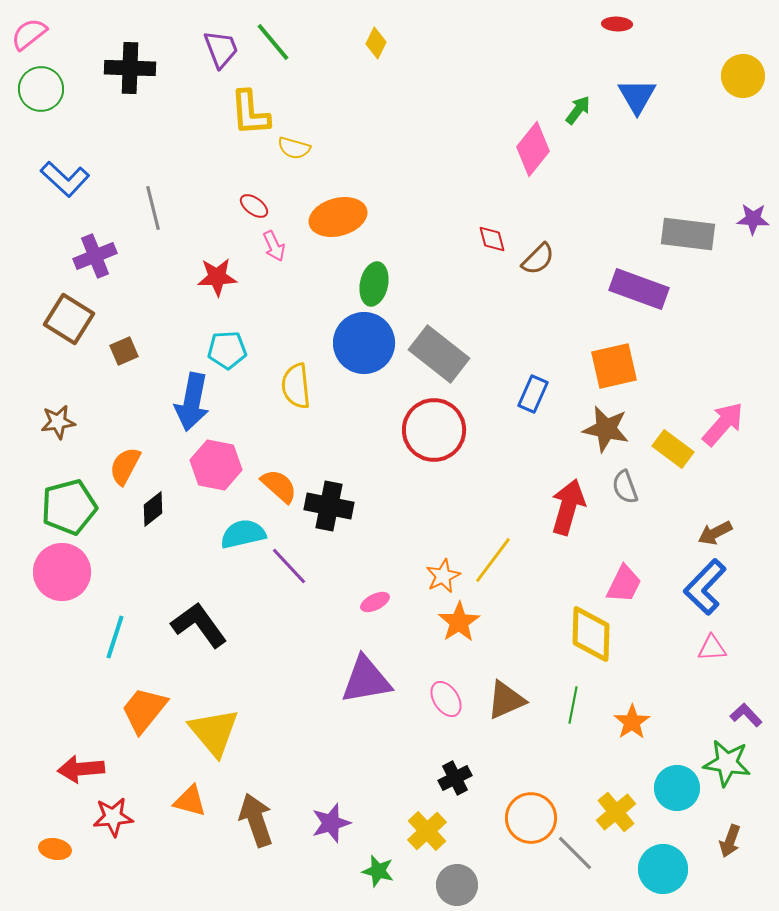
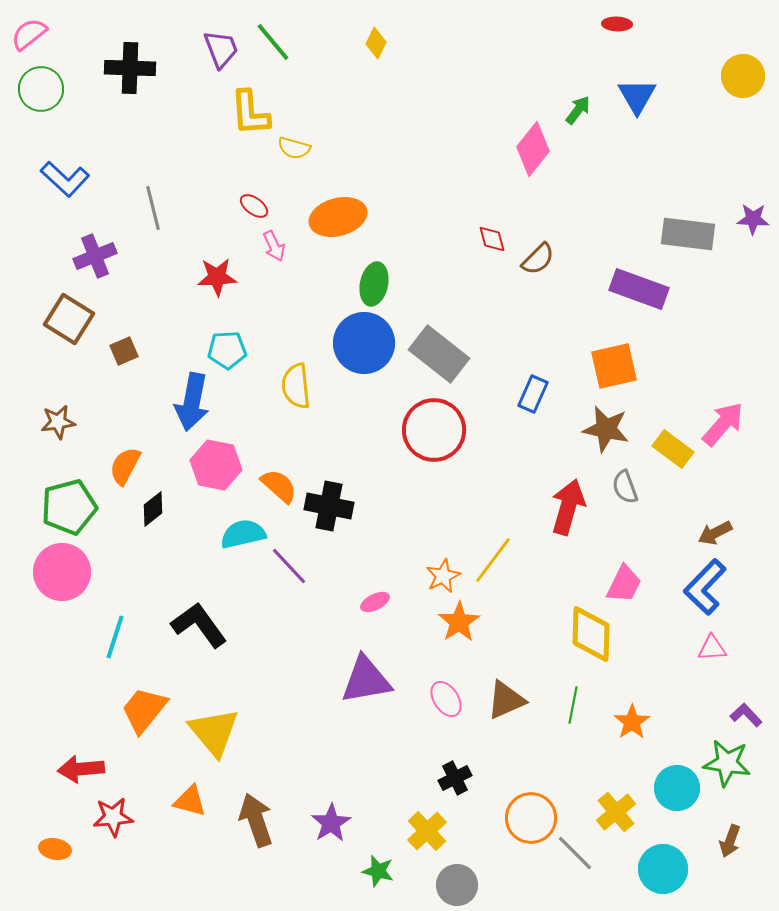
purple star at (331, 823): rotated 15 degrees counterclockwise
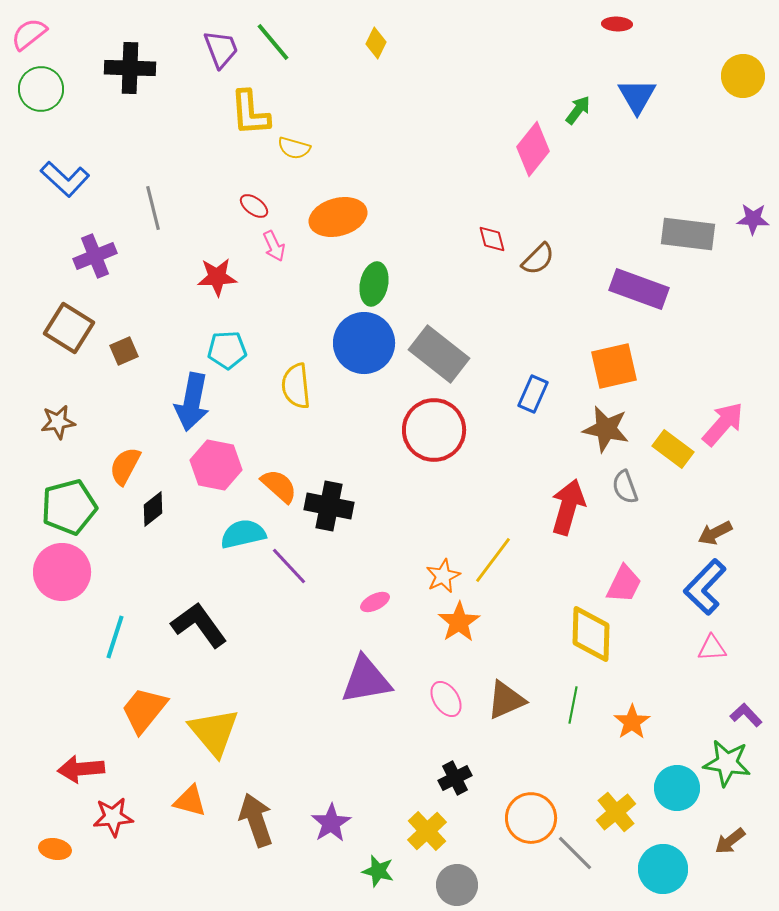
brown square at (69, 319): moved 9 px down
brown arrow at (730, 841): rotated 32 degrees clockwise
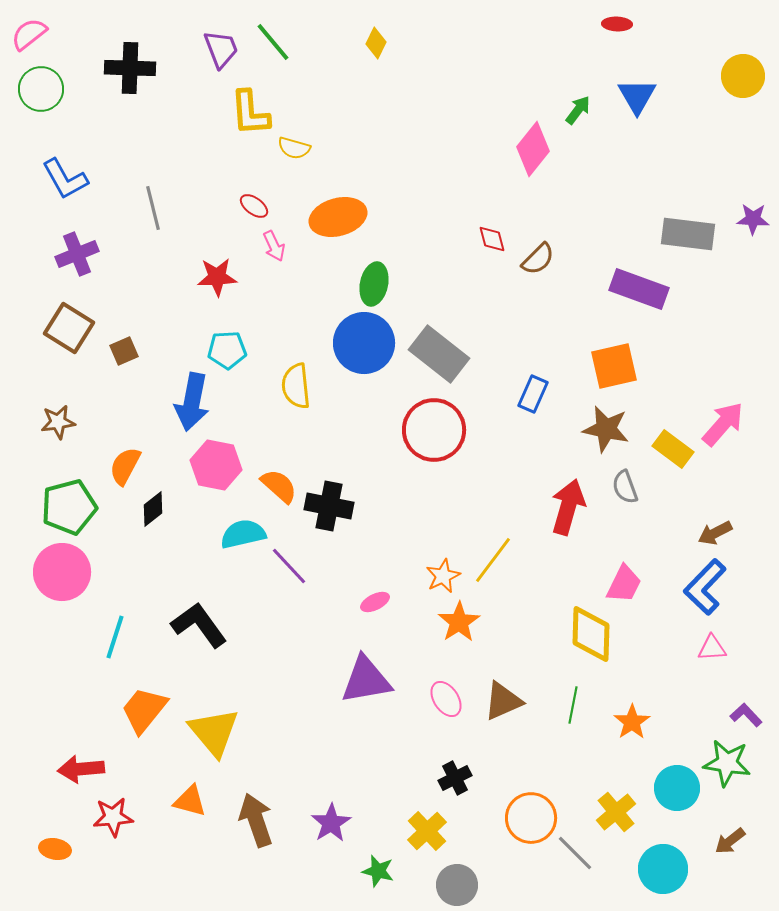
blue L-shape at (65, 179): rotated 18 degrees clockwise
purple cross at (95, 256): moved 18 px left, 2 px up
brown triangle at (506, 700): moved 3 px left, 1 px down
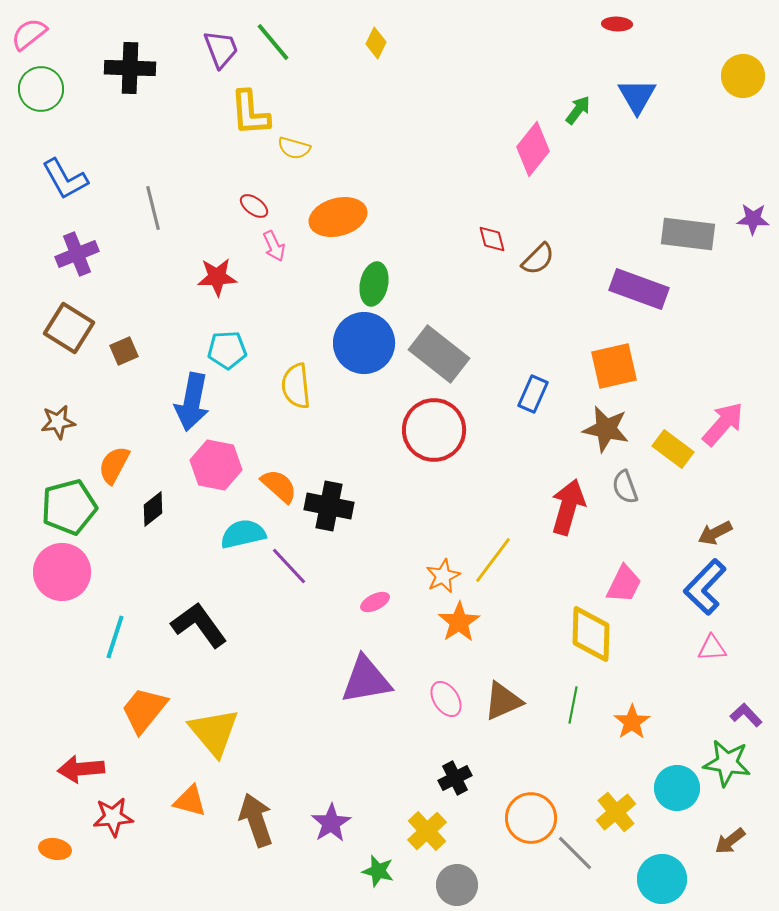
orange semicircle at (125, 466): moved 11 px left, 1 px up
cyan circle at (663, 869): moved 1 px left, 10 px down
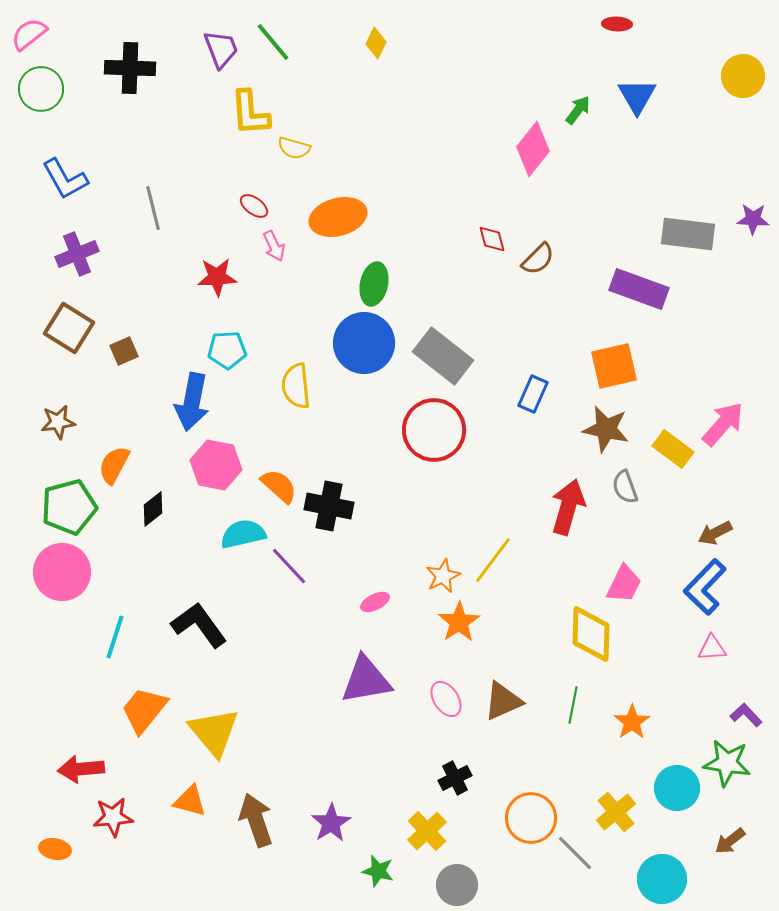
gray rectangle at (439, 354): moved 4 px right, 2 px down
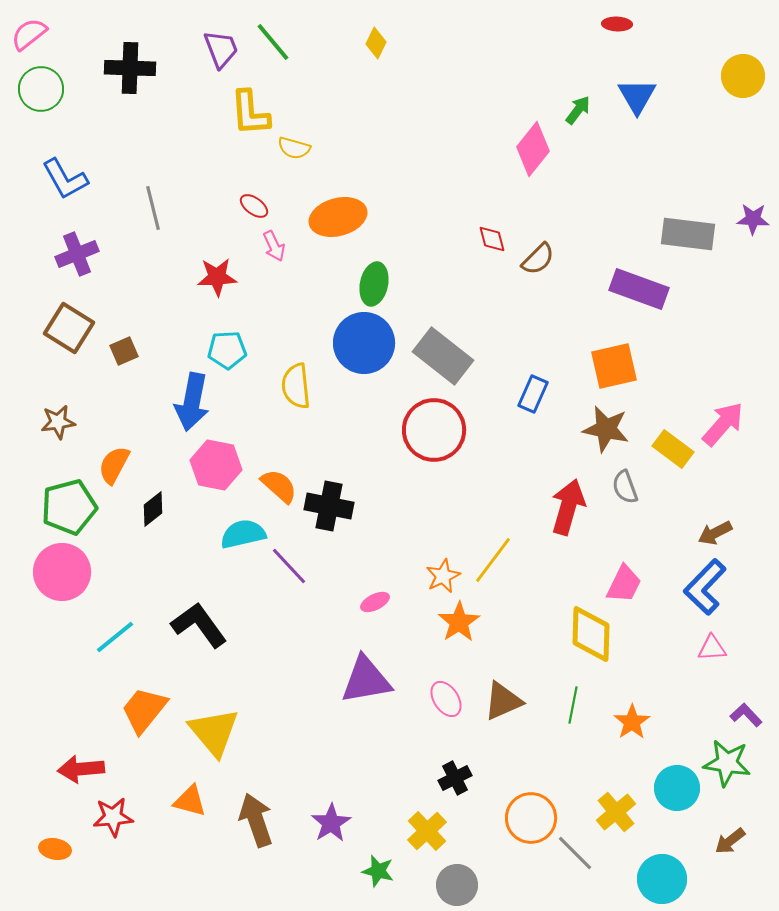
cyan line at (115, 637): rotated 33 degrees clockwise
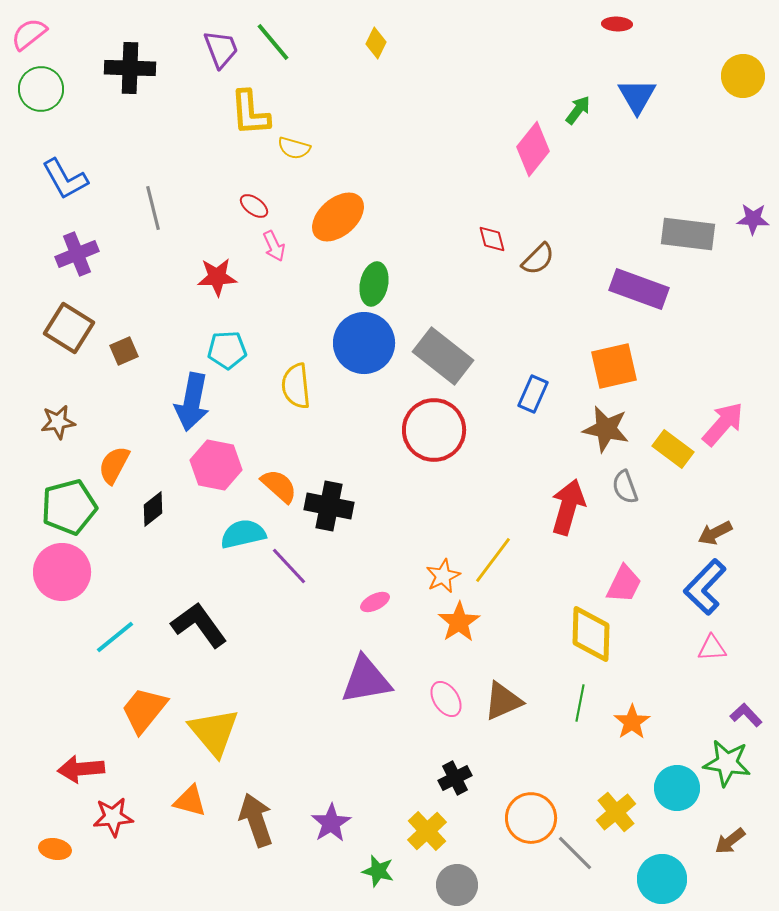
orange ellipse at (338, 217): rotated 26 degrees counterclockwise
green line at (573, 705): moved 7 px right, 2 px up
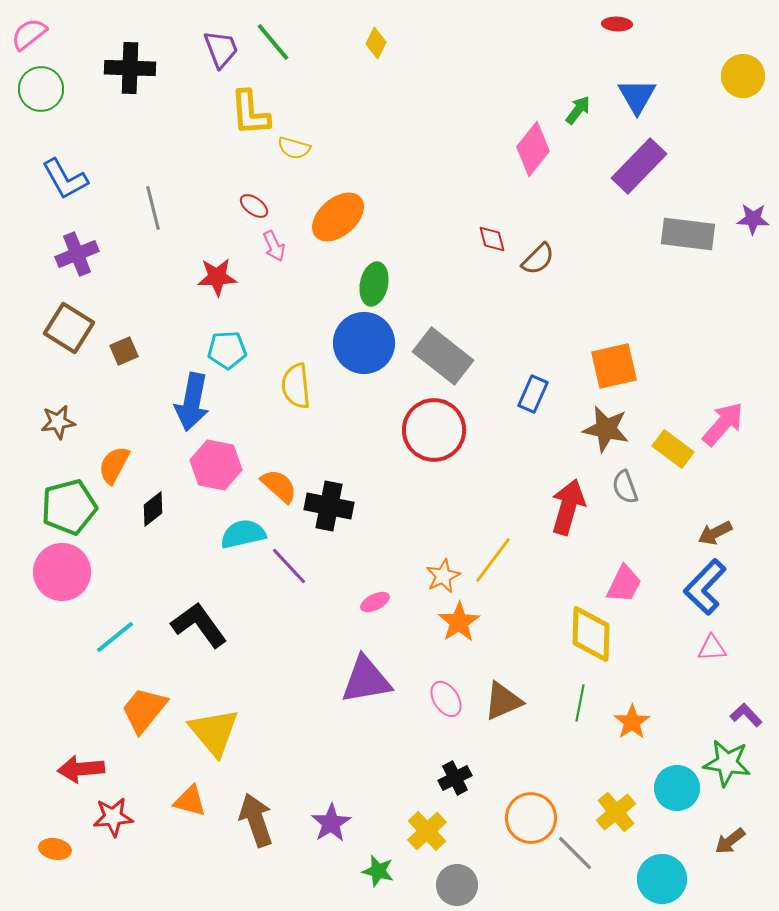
purple rectangle at (639, 289): moved 123 px up; rotated 66 degrees counterclockwise
